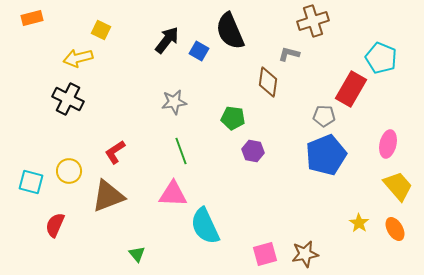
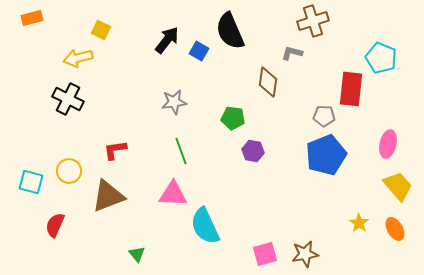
gray L-shape: moved 3 px right, 1 px up
red rectangle: rotated 24 degrees counterclockwise
red L-shape: moved 2 px up; rotated 25 degrees clockwise
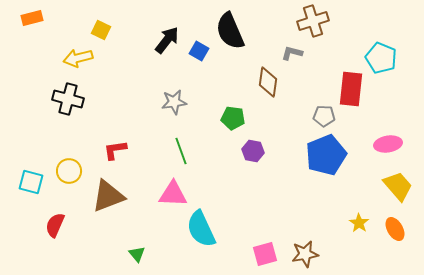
black cross: rotated 12 degrees counterclockwise
pink ellipse: rotated 68 degrees clockwise
cyan semicircle: moved 4 px left, 3 px down
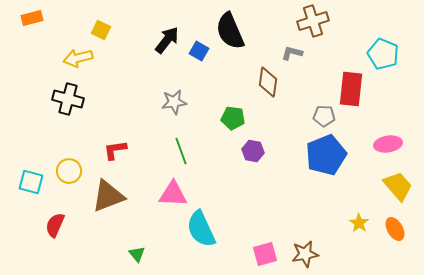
cyan pentagon: moved 2 px right, 4 px up
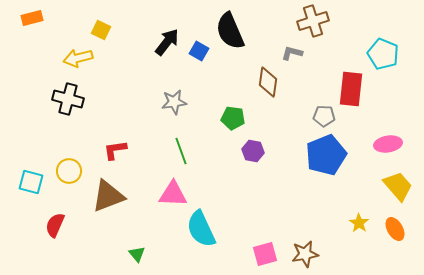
black arrow: moved 2 px down
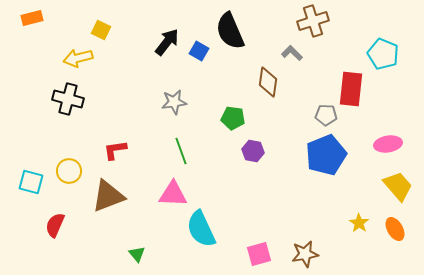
gray L-shape: rotated 30 degrees clockwise
gray pentagon: moved 2 px right, 1 px up
pink square: moved 6 px left
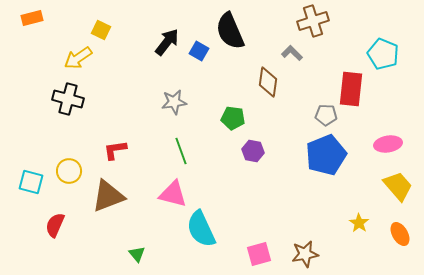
yellow arrow: rotated 20 degrees counterclockwise
pink triangle: rotated 12 degrees clockwise
orange ellipse: moved 5 px right, 5 px down
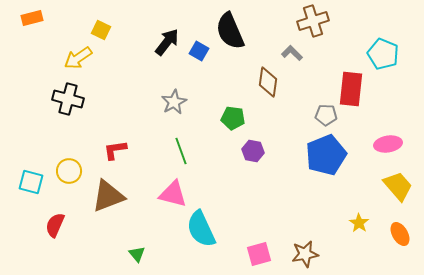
gray star: rotated 20 degrees counterclockwise
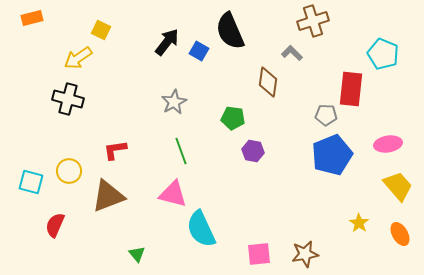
blue pentagon: moved 6 px right
pink square: rotated 10 degrees clockwise
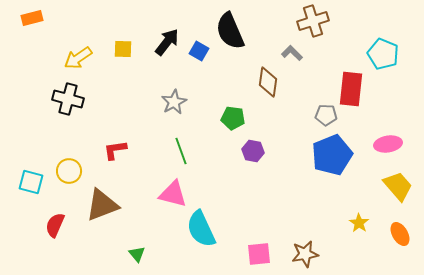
yellow square: moved 22 px right, 19 px down; rotated 24 degrees counterclockwise
brown triangle: moved 6 px left, 9 px down
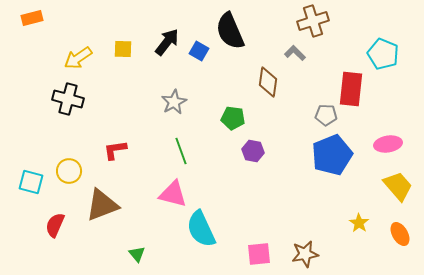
gray L-shape: moved 3 px right
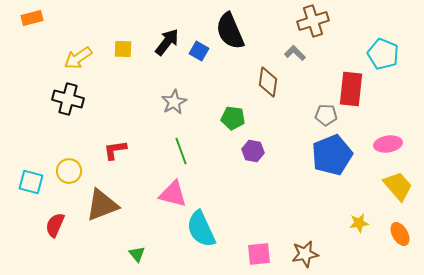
yellow star: rotated 30 degrees clockwise
